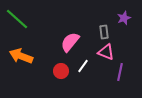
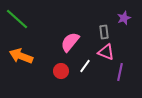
white line: moved 2 px right
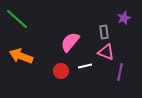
white line: rotated 40 degrees clockwise
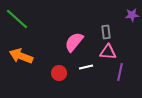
purple star: moved 8 px right, 3 px up; rotated 16 degrees clockwise
gray rectangle: moved 2 px right
pink semicircle: moved 4 px right
pink triangle: moved 2 px right; rotated 18 degrees counterclockwise
white line: moved 1 px right, 1 px down
red circle: moved 2 px left, 2 px down
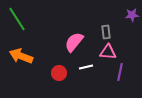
green line: rotated 15 degrees clockwise
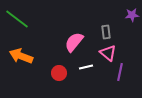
green line: rotated 20 degrees counterclockwise
pink triangle: moved 1 px down; rotated 36 degrees clockwise
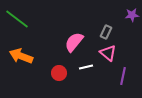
gray rectangle: rotated 32 degrees clockwise
purple line: moved 3 px right, 4 px down
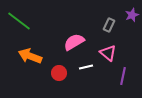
purple star: rotated 16 degrees counterclockwise
green line: moved 2 px right, 2 px down
gray rectangle: moved 3 px right, 7 px up
pink semicircle: rotated 20 degrees clockwise
orange arrow: moved 9 px right
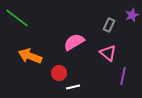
green line: moved 2 px left, 3 px up
white line: moved 13 px left, 20 px down
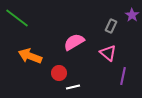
purple star: rotated 16 degrees counterclockwise
gray rectangle: moved 2 px right, 1 px down
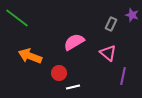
purple star: rotated 16 degrees counterclockwise
gray rectangle: moved 2 px up
